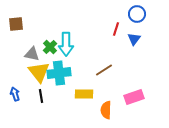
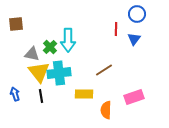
red line: rotated 16 degrees counterclockwise
cyan arrow: moved 2 px right, 4 px up
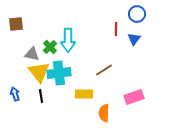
orange semicircle: moved 2 px left, 3 px down
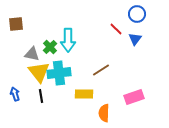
red line: rotated 48 degrees counterclockwise
blue triangle: moved 1 px right
brown line: moved 3 px left
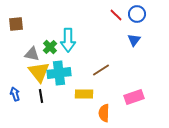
red line: moved 14 px up
blue triangle: moved 1 px left, 1 px down
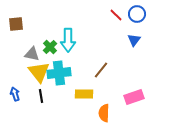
brown line: rotated 18 degrees counterclockwise
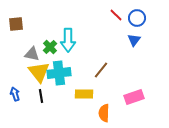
blue circle: moved 4 px down
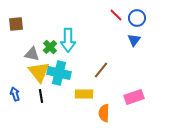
cyan cross: rotated 20 degrees clockwise
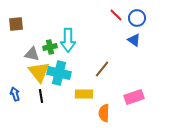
blue triangle: rotated 32 degrees counterclockwise
green cross: rotated 32 degrees clockwise
brown line: moved 1 px right, 1 px up
